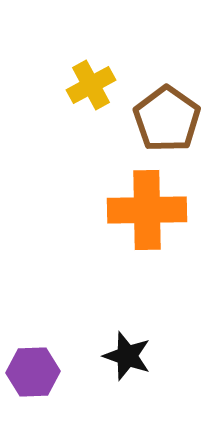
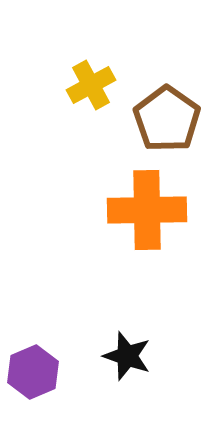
purple hexagon: rotated 21 degrees counterclockwise
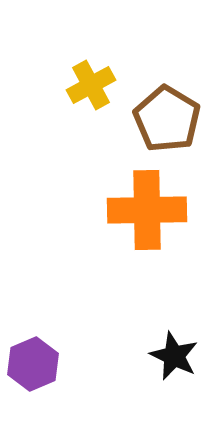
brown pentagon: rotated 4 degrees counterclockwise
black star: moved 47 px right; rotated 6 degrees clockwise
purple hexagon: moved 8 px up
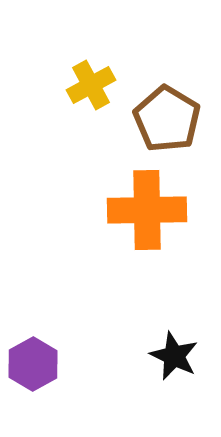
purple hexagon: rotated 6 degrees counterclockwise
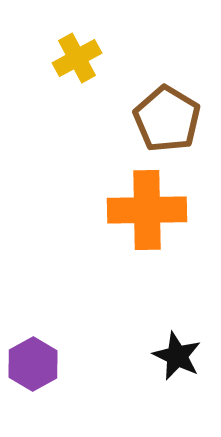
yellow cross: moved 14 px left, 27 px up
black star: moved 3 px right
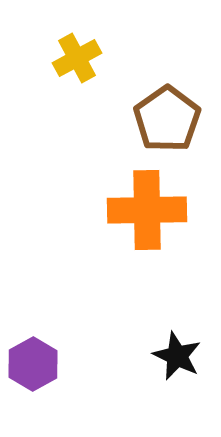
brown pentagon: rotated 6 degrees clockwise
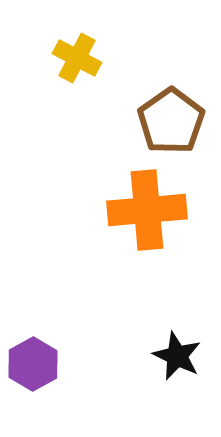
yellow cross: rotated 33 degrees counterclockwise
brown pentagon: moved 4 px right, 2 px down
orange cross: rotated 4 degrees counterclockwise
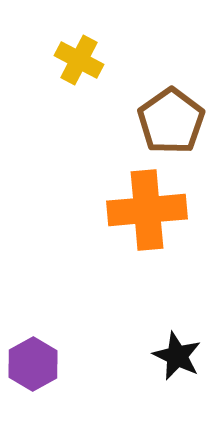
yellow cross: moved 2 px right, 2 px down
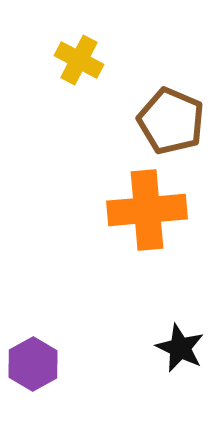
brown pentagon: rotated 14 degrees counterclockwise
black star: moved 3 px right, 8 px up
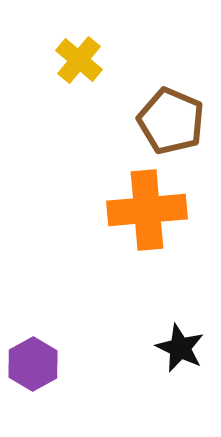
yellow cross: rotated 12 degrees clockwise
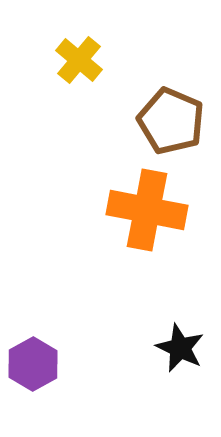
orange cross: rotated 16 degrees clockwise
